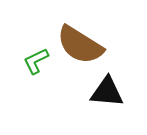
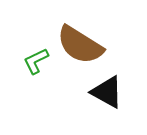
black triangle: rotated 24 degrees clockwise
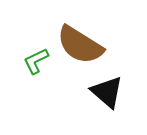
black triangle: rotated 12 degrees clockwise
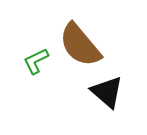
brown semicircle: rotated 18 degrees clockwise
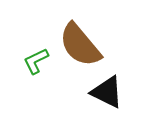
black triangle: rotated 15 degrees counterclockwise
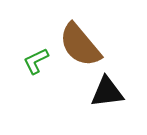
black triangle: rotated 33 degrees counterclockwise
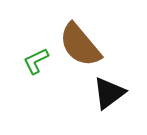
black triangle: moved 2 px right, 1 px down; rotated 30 degrees counterclockwise
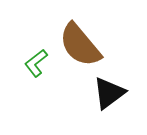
green L-shape: moved 2 px down; rotated 12 degrees counterclockwise
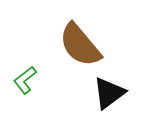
green L-shape: moved 11 px left, 17 px down
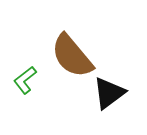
brown semicircle: moved 8 px left, 11 px down
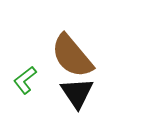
black triangle: moved 32 px left; rotated 27 degrees counterclockwise
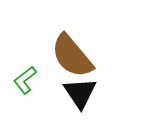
black triangle: moved 3 px right
